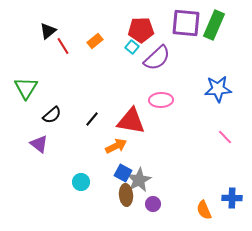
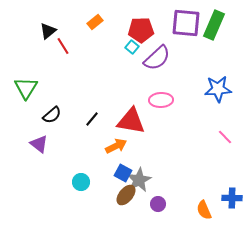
orange rectangle: moved 19 px up
brown ellipse: rotated 45 degrees clockwise
purple circle: moved 5 px right
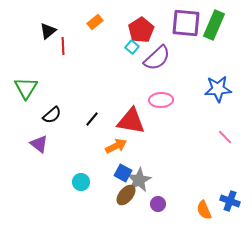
red pentagon: rotated 30 degrees counterclockwise
red line: rotated 30 degrees clockwise
blue cross: moved 2 px left, 3 px down; rotated 18 degrees clockwise
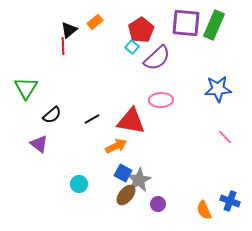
black triangle: moved 21 px right, 1 px up
black line: rotated 21 degrees clockwise
cyan circle: moved 2 px left, 2 px down
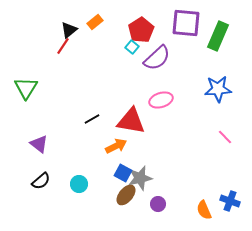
green rectangle: moved 4 px right, 11 px down
red line: rotated 36 degrees clockwise
pink ellipse: rotated 15 degrees counterclockwise
black semicircle: moved 11 px left, 66 px down
gray star: moved 1 px right, 2 px up; rotated 15 degrees clockwise
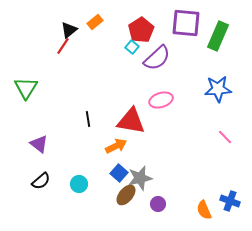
black line: moved 4 px left; rotated 70 degrees counterclockwise
blue square: moved 4 px left; rotated 12 degrees clockwise
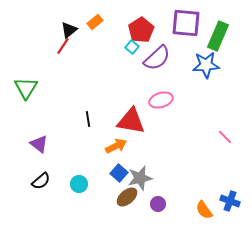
blue star: moved 12 px left, 24 px up
brown ellipse: moved 1 px right, 2 px down; rotated 10 degrees clockwise
orange semicircle: rotated 12 degrees counterclockwise
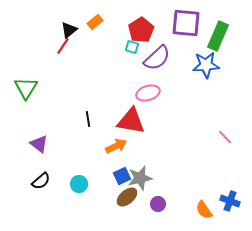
cyan square: rotated 24 degrees counterclockwise
pink ellipse: moved 13 px left, 7 px up
blue square: moved 3 px right, 3 px down; rotated 24 degrees clockwise
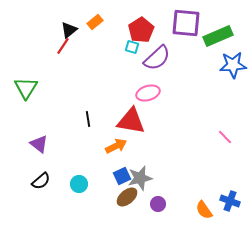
green rectangle: rotated 44 degrees clockwise
blue star: moved 27 px right
